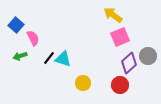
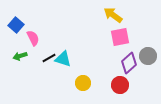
pink square: rotated 12 degrees clockwise
black line: rotated 24 degrees clockwise
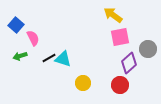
gray circle: moved 7 px up
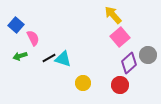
yellow arrow: rotated 12 degrees clockwise
pink square: rotated 30 degrees counterclockwise
gray circle: moved 6 px down
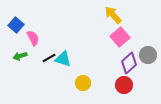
red circle: moved 4 px right
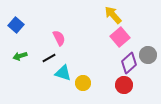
pink semicircle: moved 26 px right
cyan triangle: moved 14 px down
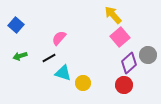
pink semicircle: rotated 112 degrees counterclockwise
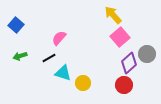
gray circle: moved 1 px left, 1 px up
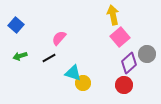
yellow arrow: rotated 30 degrees clockwise
cyan triangle: moved 10 px right
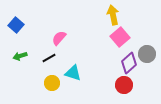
yellow circle: moved 31 px left
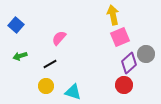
pink square: rotated 18 degrees clockwise
gray circle: moved 1 px left
black line: moved 1 px right, 6 px down
cyan triangle: moved 19 px down
yellow circle: moved 6 px left, 3 px down
